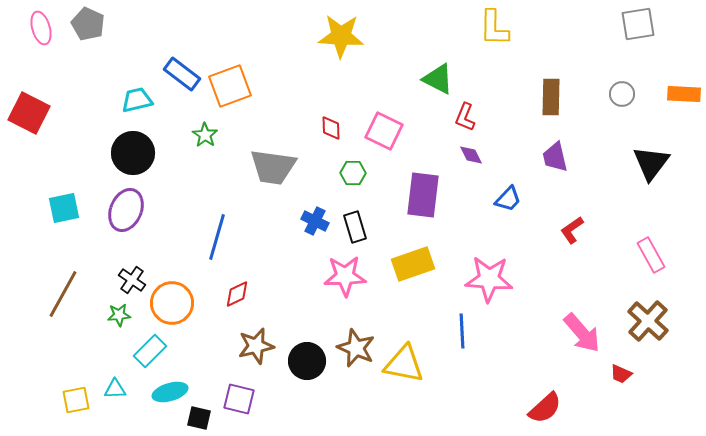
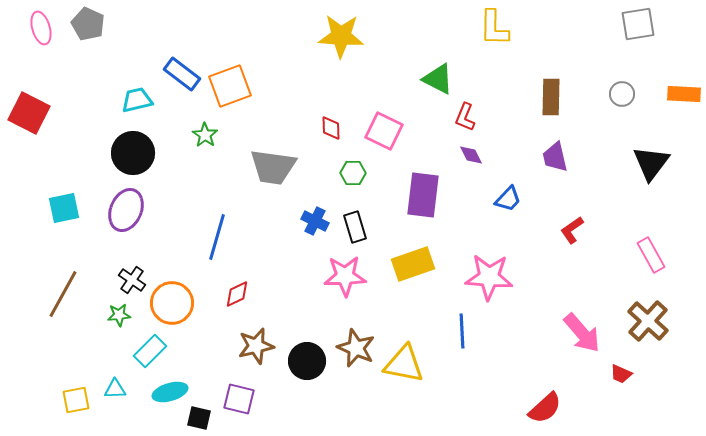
pink star at (489, 279): moved 2 px up
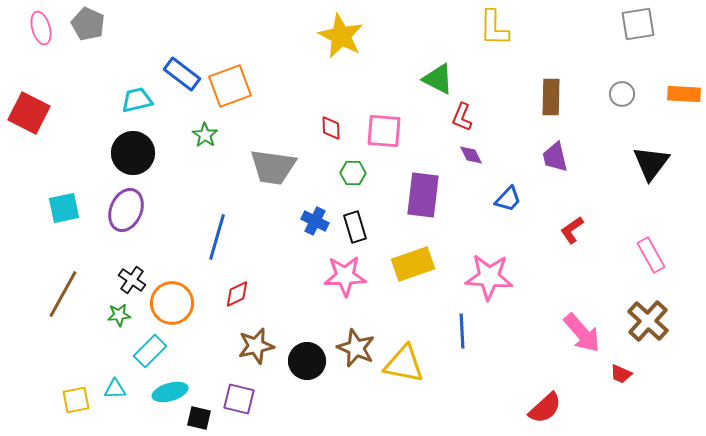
yellow star at (341, 36): rotated 24 degrees clockwise
red L-shape at (465, 117): moved 3 px left
pink square at (384, 131): rotated 21 degrees counterclockwise
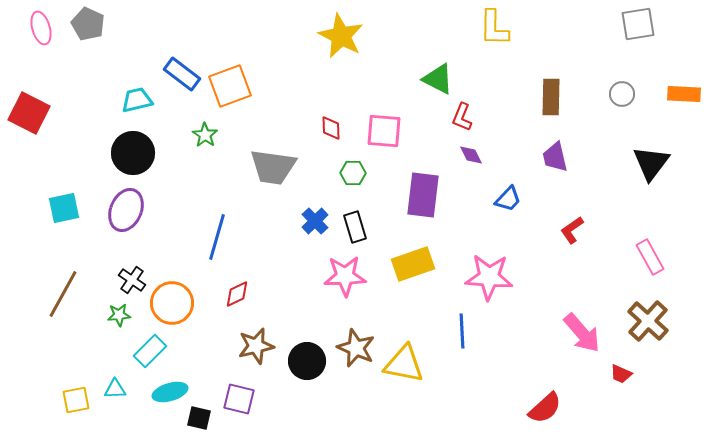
blue cross at (315, 221): rotated 20 degrees clockwise
pink rectangle at (651, 255): moved 1 px left, 2 px down
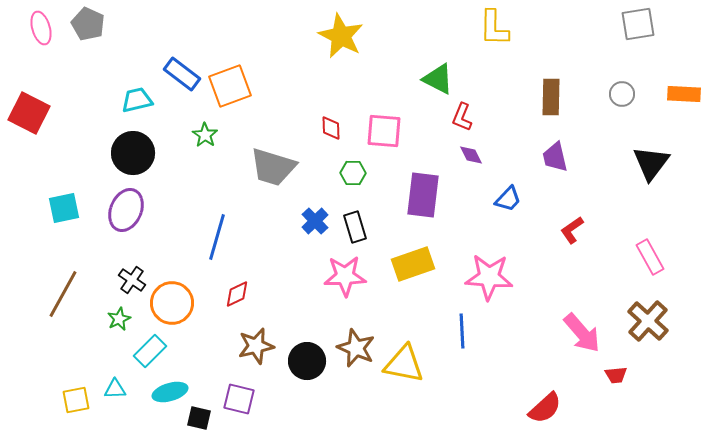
gray trapezoid at (273, 167): rotated 9 degrees clockwise
green star at (119, 315): moved 4 px down; rotated 20 degrees counterclockwise
red trapezoid at (621, 374): moved 5 px left, 1 px down; rotated 30 degrees counterclockwise
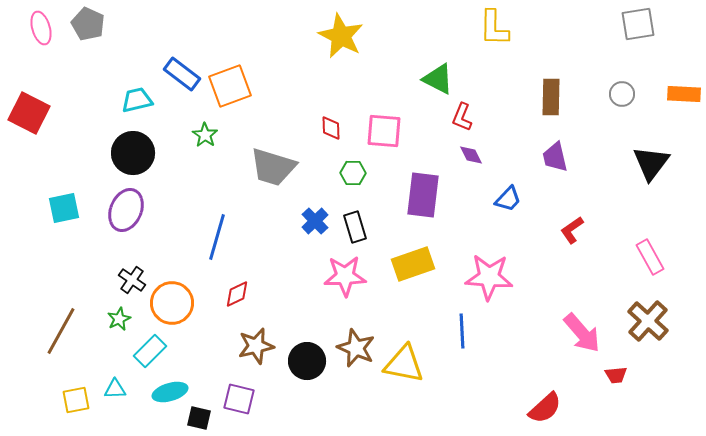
brown line at (63, 294): moved 2 px left, 37 px down
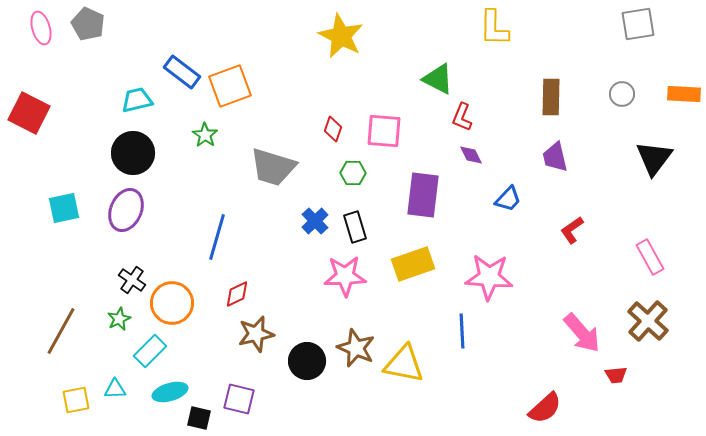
blue rectangle at (182, 74): moved 2 px up
red diamond at (331, 128): moved 2 px right, 1 px down; rotated 20 degrees clockwise
black triangle at (651, 163): moved 3 px right, 5 px up
brown star at (256, 346): moved 12 px up
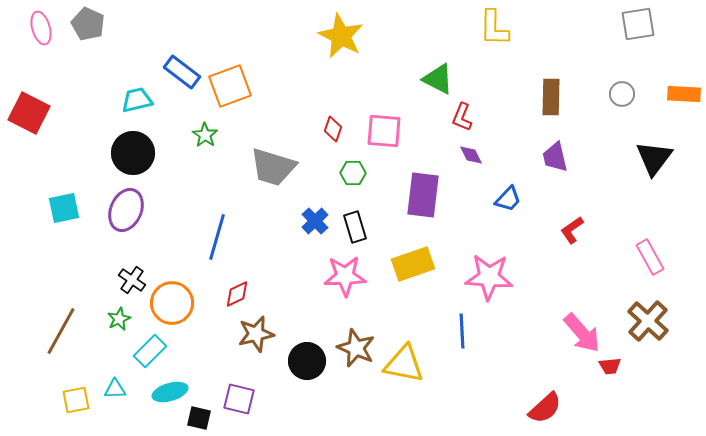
red trapezoid at (616, 375): moved 6 px left, 9 px up
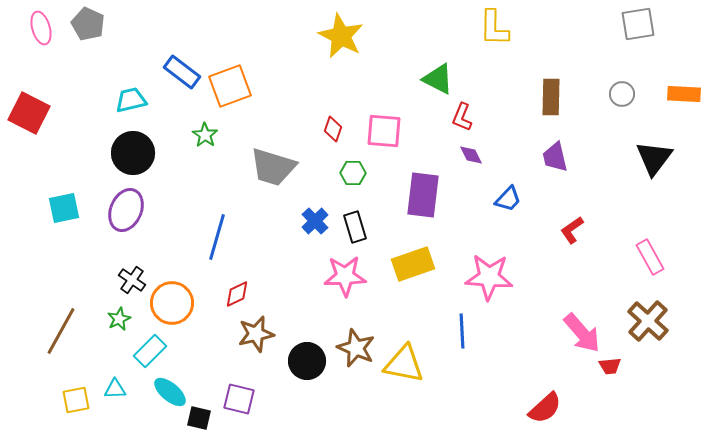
cyan trapezoid at (137, 100): moved 6 px left
cyan ellipse at (170, 392): rotated 56 degrees clockwise
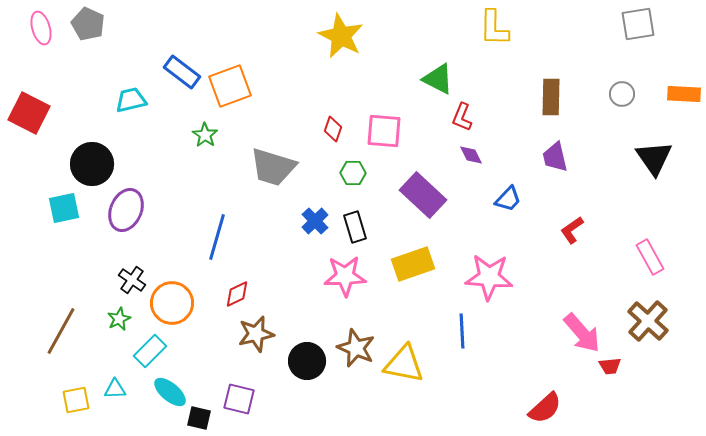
black circle at (133, 153): moved 41 px left, 11 px down
black triangle at (654, 158): rotated 12 degrees counterclockwise
purple rectangle at (423, 195): rotated 54 degrees counterclockwise
